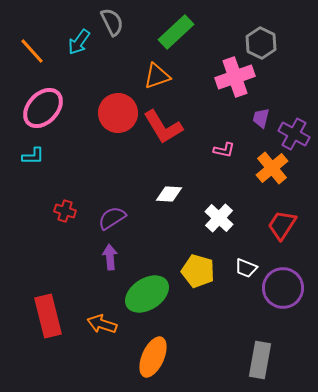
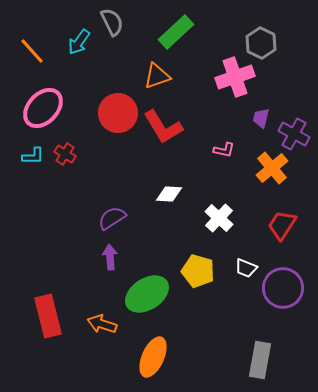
red cross: moved 57 px up; rotated 15 degrees clockwise
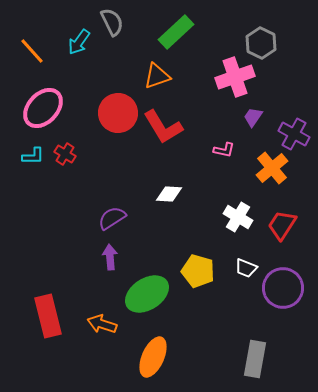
purple trapezoid: moved 8 px left, 1 px up; rotated 20 degrees clockwise
white cross: moved 19 px right, 1 px up; rotated 12 degrees counterclockwise
gray rectangle: moved 5 px left, 1 px up
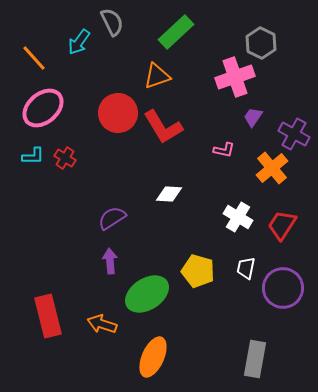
orange line: moved 2 px right, 7 px down
pink ellipse: rotated 6 degrees clockwise
red cross: moved 4 px down
purple arrow: moved 4 px down
white trapezoid: rotated 80 degrees clockwise
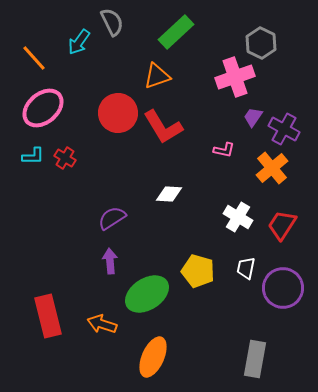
purple cross: moved 10 px left, 5 px up
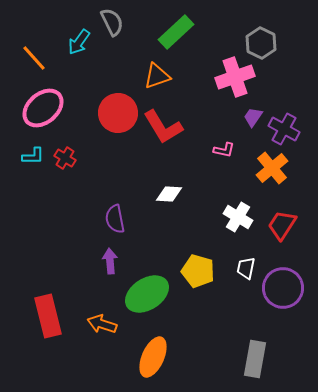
purple semicircle: moved 3 px right, 1 px down; rotated 68 degrees counterclockwise
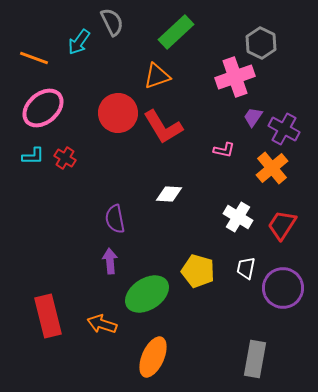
orange line: rotated 28 degrees counterclockwise
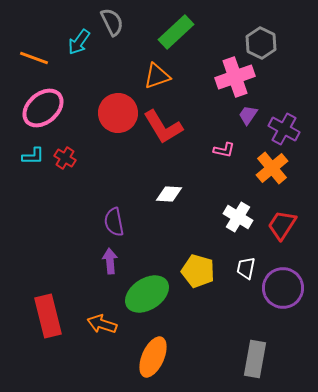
purple trapezoid: moved 5 px left, 2 px up
purple semicircle: moved 1 px left, 3 px down
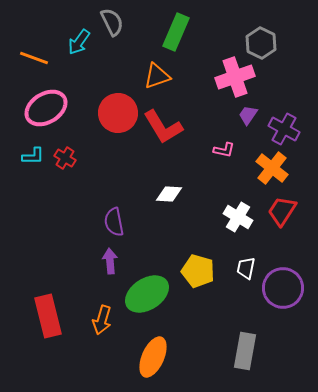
green rectangle: rotated 24 degrees counterclockwise
pink ellipse: moved 3 px right; rotated 9 degrees clockwise
orange cross: rotated 12 degrees counterclockwise
red trapezoid: moved 14 px up
orange arrow: moved 4 px up; rotated 92 degrees counterclockwise
gray rectangle: moved 10 px left, 8 px up
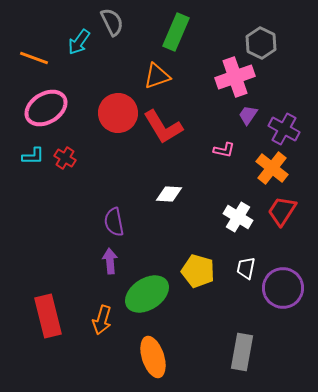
gray rectangle: moved 3 px left, 1 px down
orange ellipse: rotated 42 degrees counterclockwise
